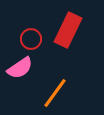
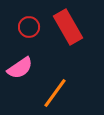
red rectangle: moved 3 px up; rotated 56 degrees counterclockwise
red circle: moved 2 px left, 12 px up
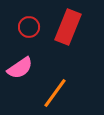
red rectangle: rotated 52 degrees clockwise
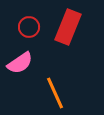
pink semicircle: moved 5 px up
orange line: rotated 60 degrees counterclockwise
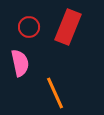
pink semicircle: rotated 68 degrees counterclockwise
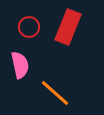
pink semicircle: moved 2 px down
orange line: rotated 24 degrees counterclockwise
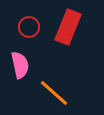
orange line: moved 1 px left
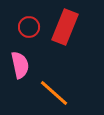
red rectangle: moved 3 px left
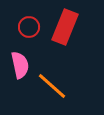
orange line: moved 2 px left, 7 px up
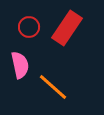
red rectangle: moved 2 px right, 1 px down; rotated 12 degrees clockwise
orange line: moved 1 px right, 1 px down
